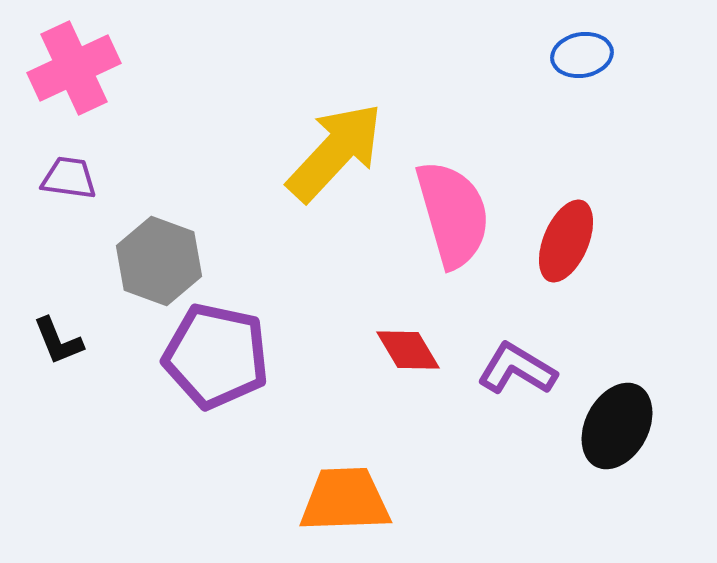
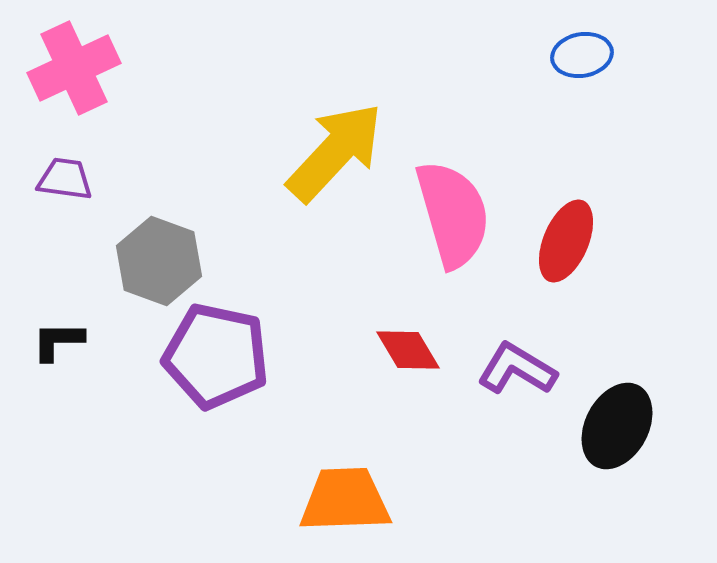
purple trapezoid: moved 4 px left, 1 px down
black L-shape: rotated 112 degrees clockwise
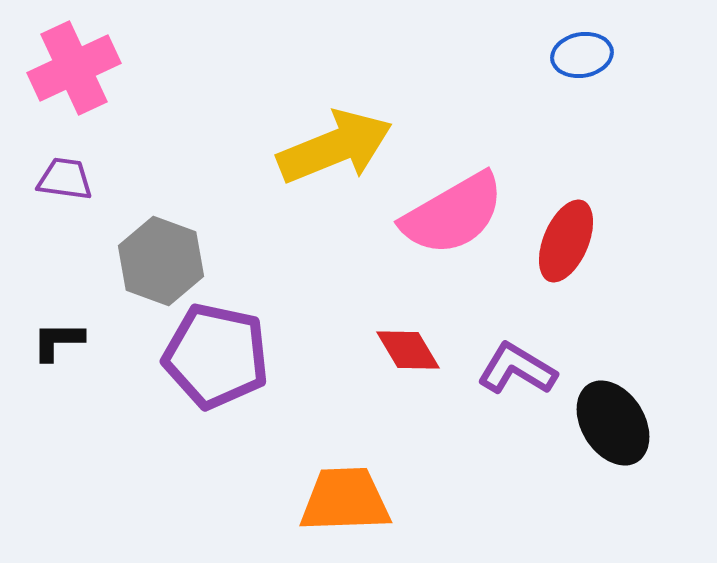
yellow arrow: moved 5 px up; rotated 25 degrees clockwise
pink semicircle: rotated 76 degrees clockwise
gray hexagon: moved 2 px right
black ellipse: moved 4 px left, 3 px up; rotated 60 degrees counterclockwise
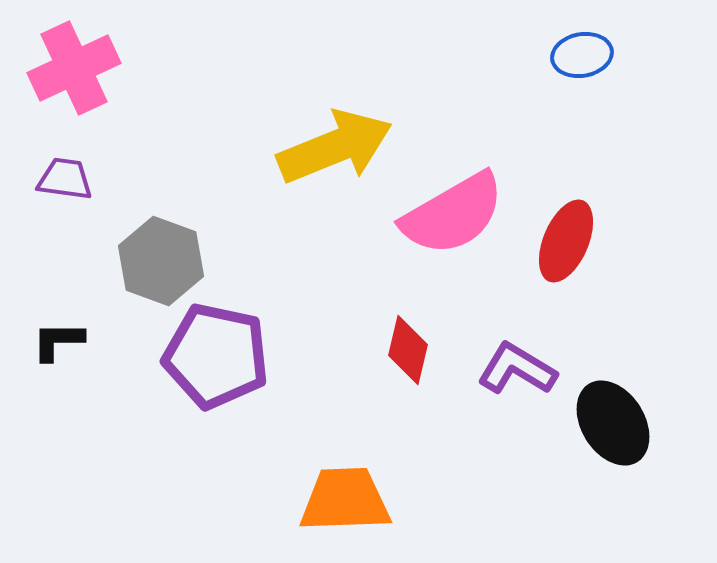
red diamond: rotated 44 degrees clockwise
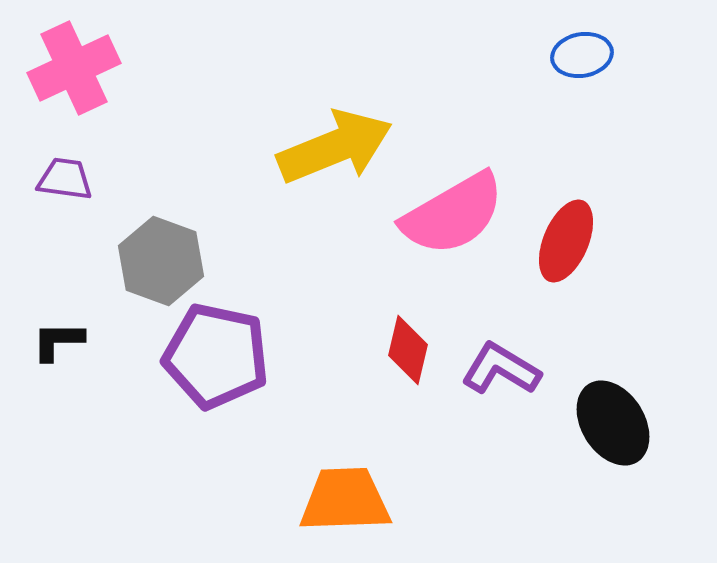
purple L-shape: moved 16 px left
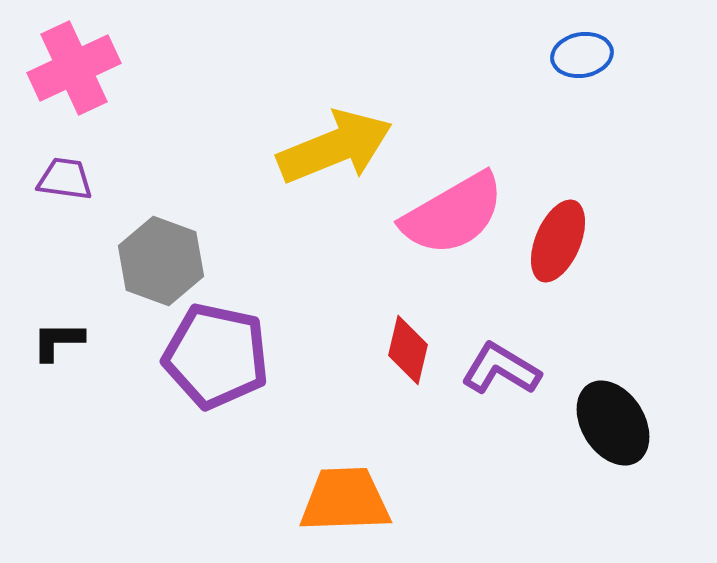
red ellipse: moved 8 px left
